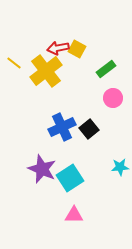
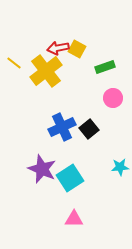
green rectangle: moved 1 px left, 2 px up; rotated 18 degrees clockwise
pink triangle: moved 4 px down
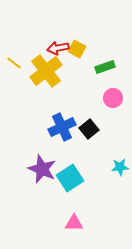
pink triangle: moved 4 px down
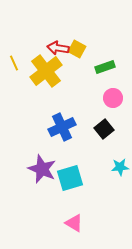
red arrow: rotated 20 degrees clockwise
yellow line: rotated 28 degrees clockwise
black square: moved 15 px right
cyan square: rotated 16 degrees clockwise
pink triangle: rotated 30 degrees clockwise
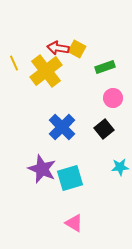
blue cross: rotated 20 degrees counterclockwise
